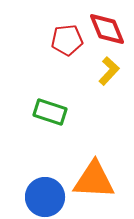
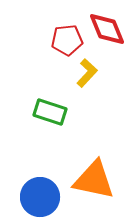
yellow L-shape: moved 22 px left, 2 px down
orange triangle: rotated 9 degrees clockwise
blue circle: moved 5 px left
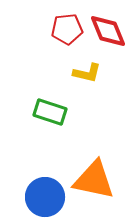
red diamond: moved 1 px right, 2 px down
red pentagon: moved 11 px up
yellow L-shape: rotated 60 degrees clockwise
blue circle: moved 5 px right
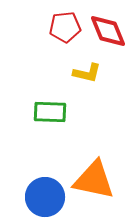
red pentagon: moved 2 px left, 2 px up
green rectangle: rotated 16 degrees counterclockwise
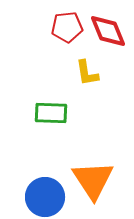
red pentagon: moved 2 px right
yellow L-shape: rotated 68 degrees clockwise
green rectangle: moved 1 px right, 1 px down
orange triangle: moved 1 px left; rotated 45 degrees clockwise
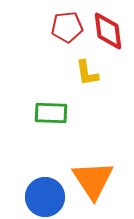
red diamond: rotated 15 degrees clockwise
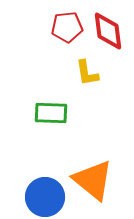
orange triangle: rotated 18 degrees counterclockwise
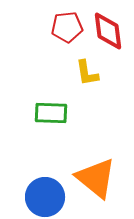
orange triangle: moved 3 px right, 2 px up
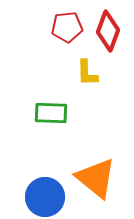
red diamond: rotated 27 degrees clockwise
yellow L-shape: rotated 8 degrees clockwise
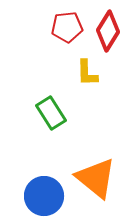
red diamond: rotated 12 degrees clockwise
green rectangle: rotated 56 degrees clockwise
blue circle: moved 1 px left, 1 px up
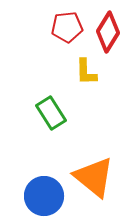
red diamond: moved 1 px down
yellow L-shape: moved 1 px left, 1 px up
orange triangle: moved 2 px left, 1 px up
